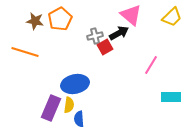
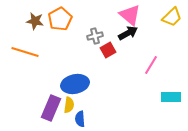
pink triangle: moved 1 px left
black arrow: moved 9 px right
red square: moved 3 px right, 3 px down
blue semicircle: moved 1 px right
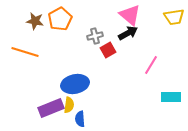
yellow trapezoid: moved 2 px right; rotated 35 degrees clockwise
purple rectangle: rotated 45 degrees clockwise
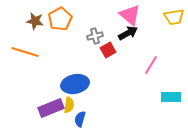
blue semicircle: rotated 21 degrees clockwise
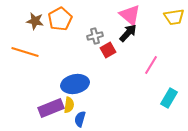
black arrow: rotated 18 degrees counterclockwise
cyan rectangle: moved 2 px left, 1 px down; rotated 60 degrees counterclockwise
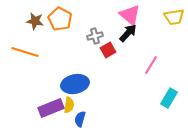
orange pentagon: rotated 15 degrees counterclockwise
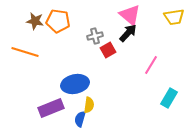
orange pentagon: moved 2 px left, 2 px down; rotated 20 degrees counterclockwise
yellow semicircle: moved 20 px right
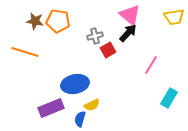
yellow semicircle: moved 3 px right; rotated 56 degrees clockwise
